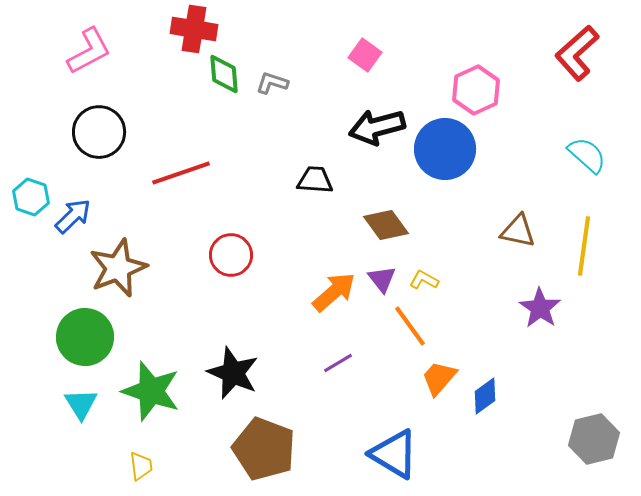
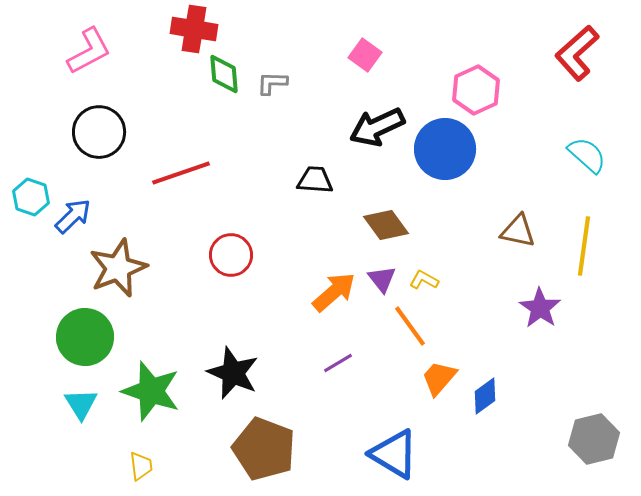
gray L-shape: rotated 16 degrees counterclockwise
black arrow: rotated 10 degrees counterclockwise
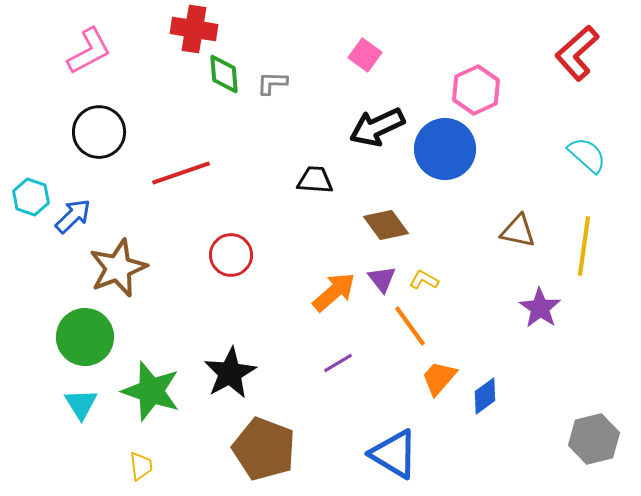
black star: moved 3 px left; rotated 20 degrees clockwise
